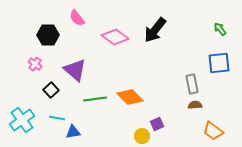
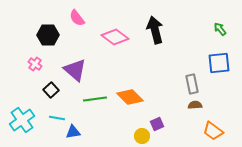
black arrow: rotated 128 degrees clockwise
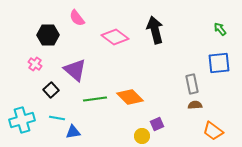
cyan cross: rotated 20 degrees clockwise
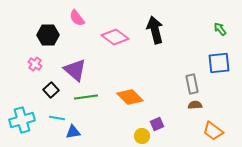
green line: moved 9 px left, 2 px up
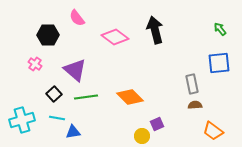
black square: moved 3 px right, 4 px down
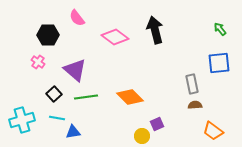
pink cross: moved 3 px right, 2 px up
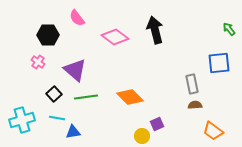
green arrow: moved 9 px right
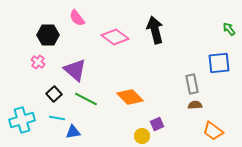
green line: moved 2 px down; rotated 35 degrees clockwise
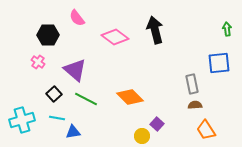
green arrow: moved 2 px left; rotated 32 degrees clockwise
purple square: rotated 24 degrees counterclockwise
orange trapezoid: moved 7 px left, 1 px up; rotated 20 degrees clockwise
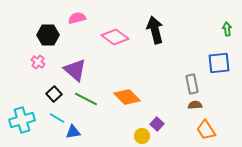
pink semicircle: rotated 114 degrees clockwise
orange diamond: moved 3 px left
cyan line: rotated 21 degrees clockwise
